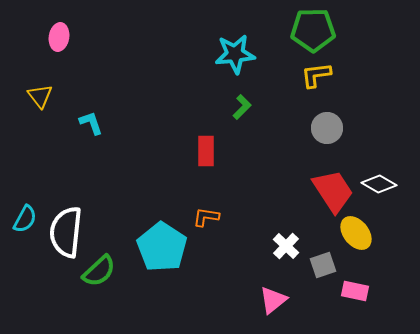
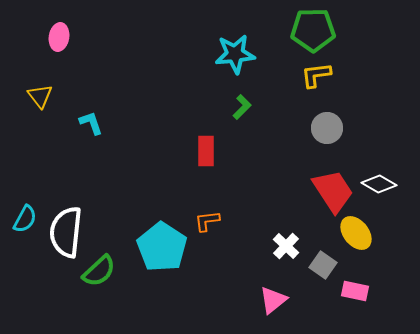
orange L-shape: moved 1 px right, 4 px down; rotated 16 degrees counterclockwise
gray square: rotated 36 degrees counterclockwise
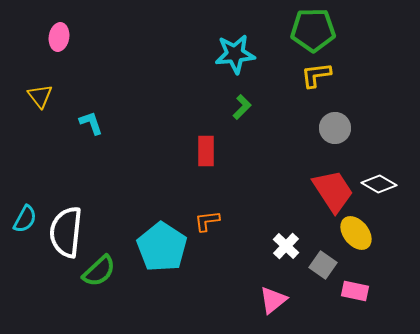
gray circle: moved 8 px right
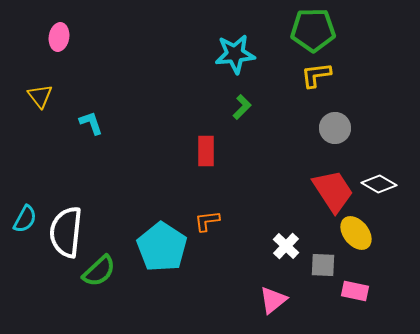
gray square: rotated 32 degrees counterclockwise
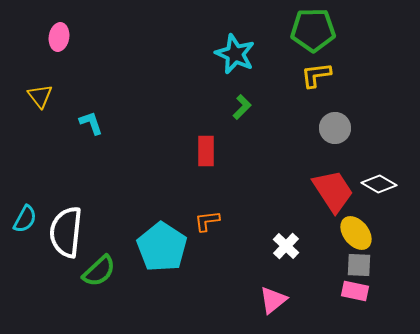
cyan star: rotated 30 degrees clockwise
gray square: moved 36 px right
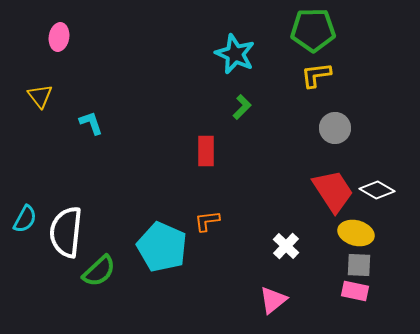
white diamond: moved 2 px left, 6 px down
yellow ellipse: rotated 36 degrees counterclockwise
cyan pentagon: rotated 9 degrees counterclockwise
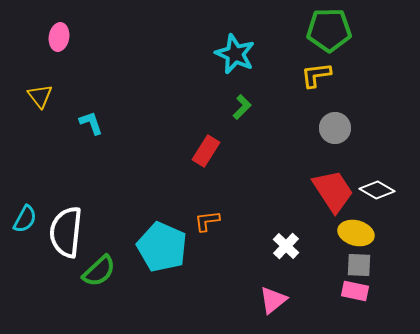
green pentagon: moved 16 px right
red rectangle: rotated 32 degrees clockwise
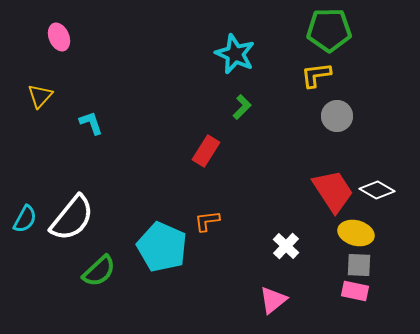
pink ellipse: rotated 32 degrees counterclockwise
yellow triangle: rotated 20 degrees clockwise
gray circle: moved 2 px right, 12 px up
white semicircle: moved 6 px right, 14 px up; rotated 147 degrees counterclockwise
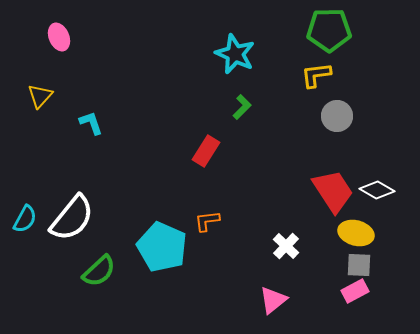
pink rectangle: rotated 40 degrees counterclockwise
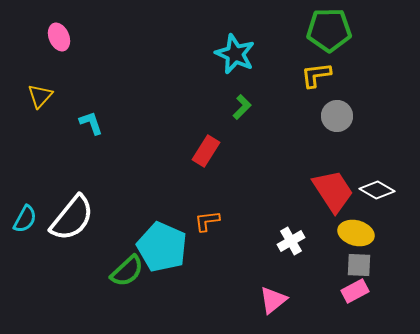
white cross: moved 5 px right, 5 px up; rotated 16 degrees clockwise
green semicircle: moved 28 px right
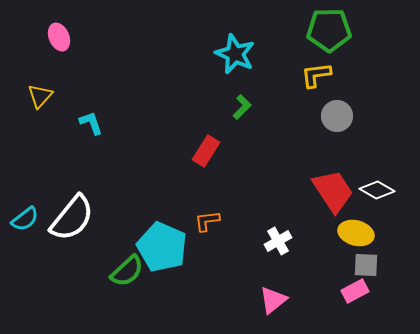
cyan semicircle: rotated 24 degrees clockwise
white cross: moved 13 px left
gray square: moved 7 px right
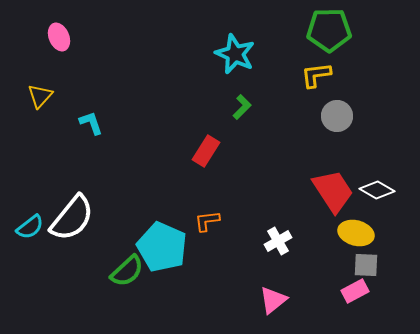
cyan semicircle: moved 5 px right, 8 px down
